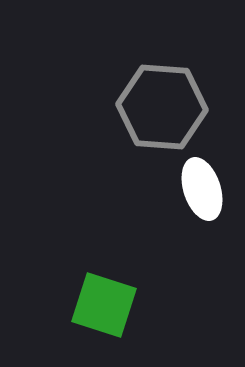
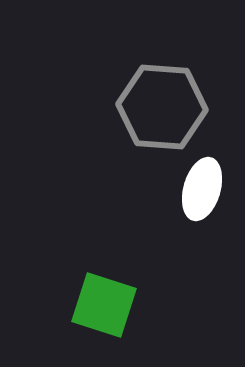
white ellipse: rotated 34 degrees clockwise
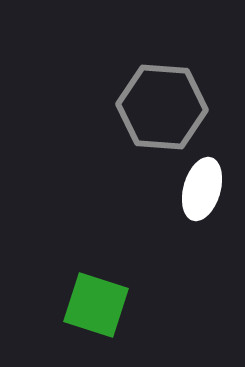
green square: moved 8 px left
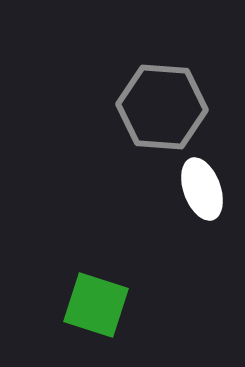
white ellipse: rotated 36 degrees counterclockwise
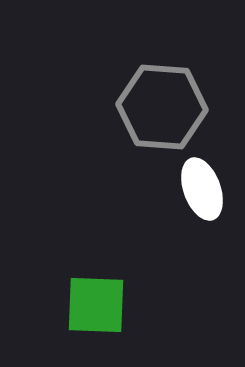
green square: rotated 16 degrees counterclockwise
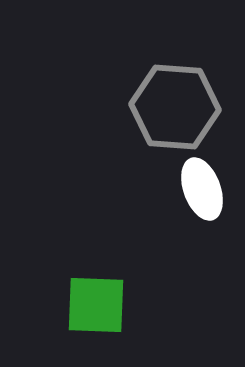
gray hexagon: moved 13 px right
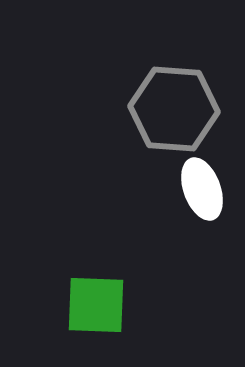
gray hexagon: moved 1 px left, 2 px down
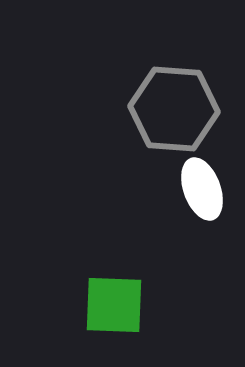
green square: moved 18 px right
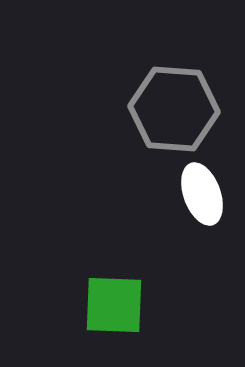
white ellipse: moved 5 px down
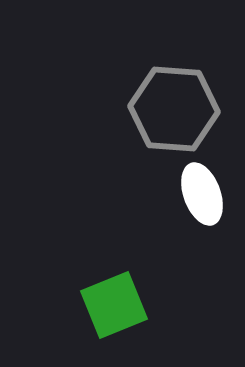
green square: rotated 24 degrees counterclockwise
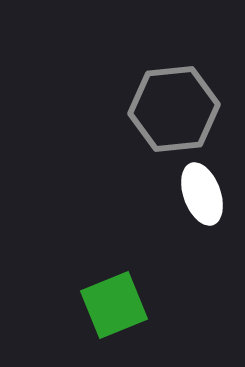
gray hexagon: rotated 10 degrees counterclockwise
